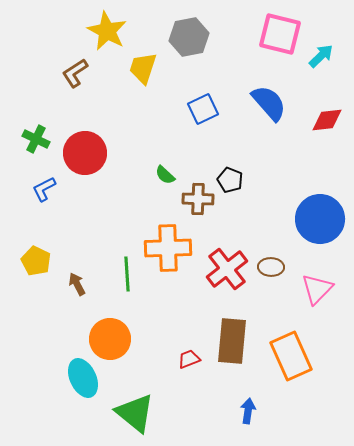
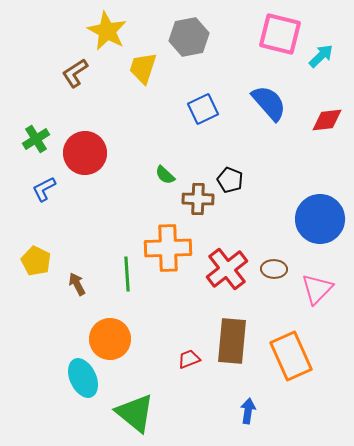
green cross: rotated 32 degrees clockwise
brown ellipse: moved 3 px right, 2 px down
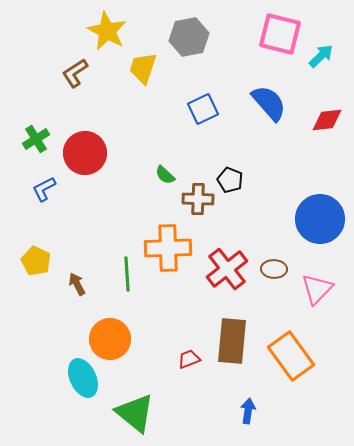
orange rectangle: rotated 12 degrees counterclockwise
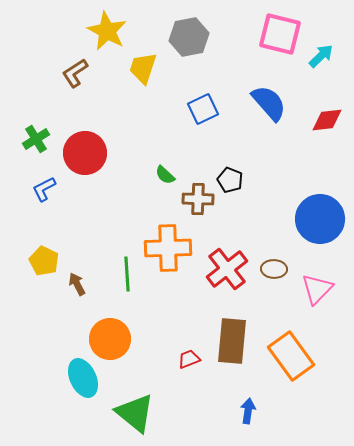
yellow pentagon: moved 8 px right
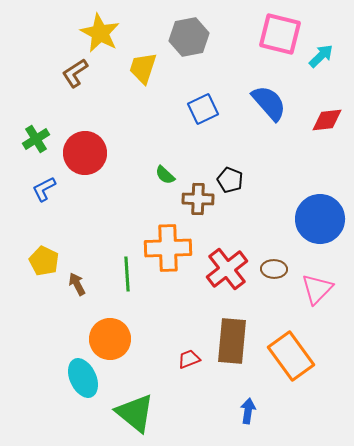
yellow star: moved 7 px left, 2 px down
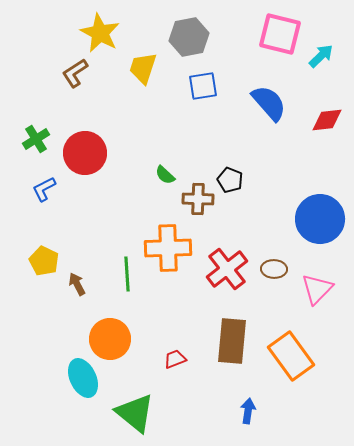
blue square: moved 23 px up; rotated 16 degrees clockwise
red trapezoid: moved 14 px left
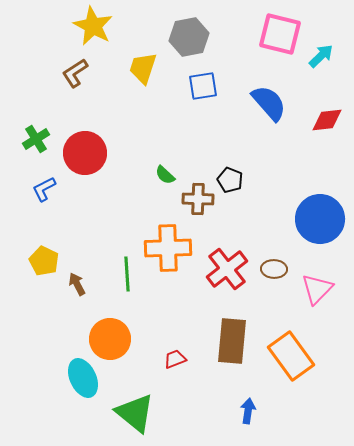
yellow star: moved 7 px left, 7 px up
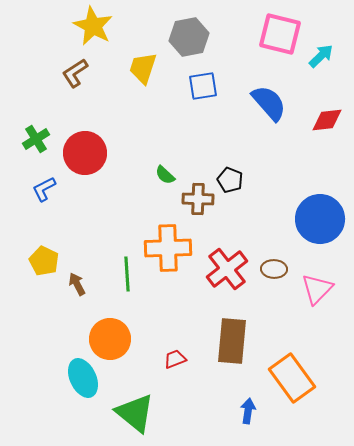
orange rectangle: moved 1 px right, 22 px down
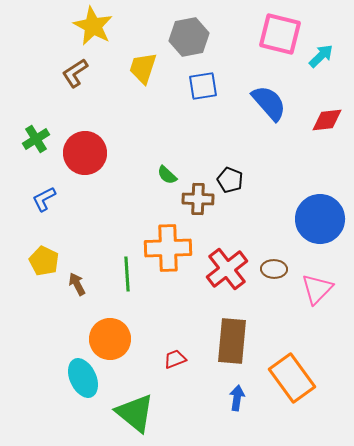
green semicircle: moved 2 px right
blue L-shape: moved 10 px down
blue arrow: moved 11 px left, 13 px up
